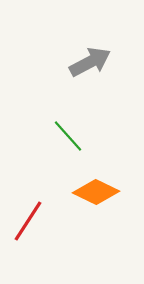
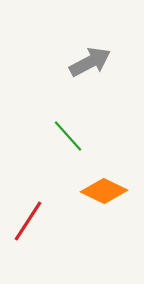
orange diamond: moved 8 px right, 1 px up
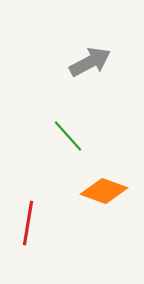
orange diamond: rotated 6 degrees counterclockwise
red line: moved 2 px down; rotated 24 degrees counterclockwise
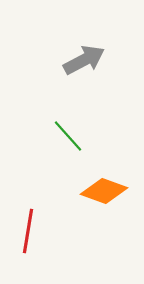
gray arrow: moved 6 px left, 2 px up
red line: moved 8 px down
